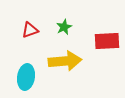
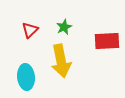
red triangle: rotated 24 degrees counterclockwise
yellow arrow: moved 4 px left; rotated 84 degrees clockwise
cyan ellipse: rotated 15 degrees counterclockwise
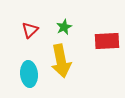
cyan ellipse: moved 3 px right, 3 px up
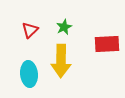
red rectangle: moved 3 px down
yellow arrow: rotated 12 degrees clockwise
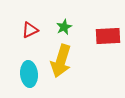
red triangle: rotated 18 degrees clockwise
red rectangle: moved 1 px right, 8 px up
yellow arrow: rotated 16 degrees clockwise
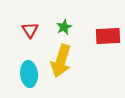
red triangle: rotated 36 degrees counterclockwise
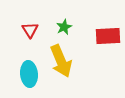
yellow arrow: rotated 40 degrees counterclockwise
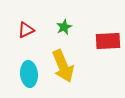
red triangle: moved 4 px left; rotated 36 degrees clockwise
red rectangle: moved 5 px down
yellow arrow: moved 2 px right, 5 px down
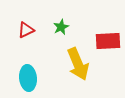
green star: moved 3 px left
yellow arrow: moved 15 px right, 2 px up
cyan ellipse: moved 1 px left, 4 px down
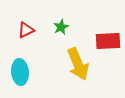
cyan ellipse: moved 8 px left, 6 px up
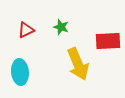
green star: rotated 28 degrees counterclockwise
